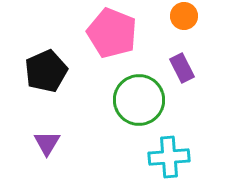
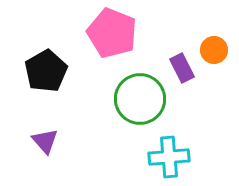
orange circle: moved 30 px right, 34 px down
black pentagon: rotated 6 degrees counterclockwise
green circle: moved 1 px right, 1 px up
purple triangle: moved 2 px left, 2 px up; rotated 12 degrees counterclockwise
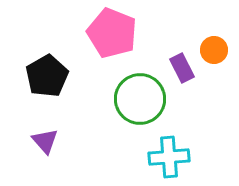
black pentagon: moved 1 px right, 5 px down
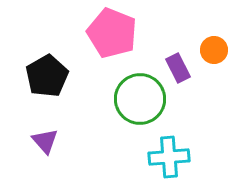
purple rectangle: moved 4 px left
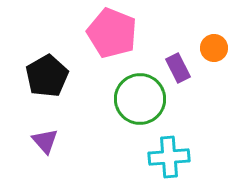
orange circle: moved 2 px up
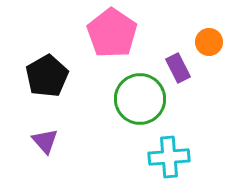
pink pentagon: rotated 12 degrees clockwise
orange circle: moved 5 px left, 6 px up
